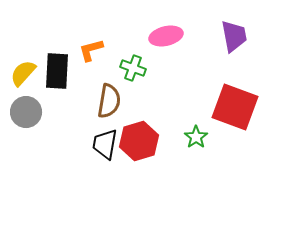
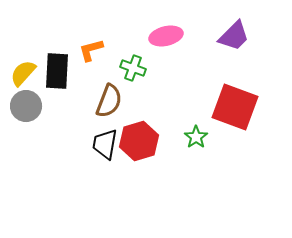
purple trapezoid: rotated 56 degrees clockwise
brown semicircle: rotated 12 degrees clockwise
gray circle: moved 6 px up
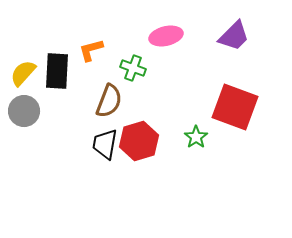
gray circle: moved 2 px left, 5 px down
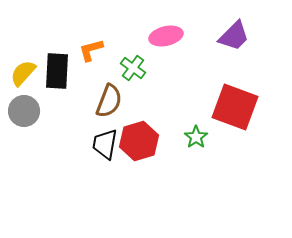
green cross: rotated 15 degrees clockwise
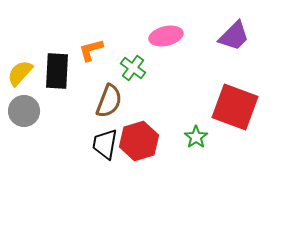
yellow semicircle: moved 3 px left
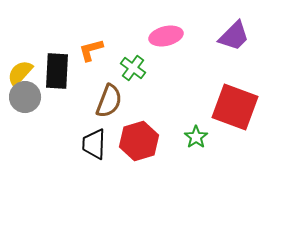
gray circle: moved 1 px right, 14 px up
black trapezoid: moved 11 px left; rotated 8 degrees counterclockwise
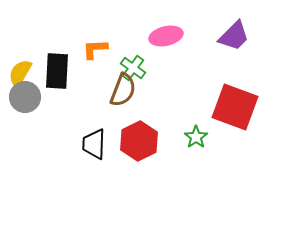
orange L-shape: moved 4 px right, 1 px up; rotated 12 degrees clockwise
yellow semicircle: rotated 12 degrees counterclockwise
brown semicircle: moved 14 px right, 11 px up
red hexagon: rotated 9 degrees counterclockwise
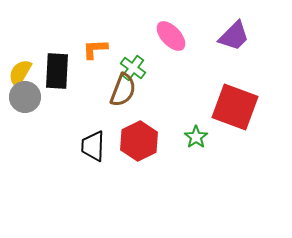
pink ellipse: moved 5 px right; rotated 60 degrees clockwise
black trapezoid: moved 1 px left, 2 px down
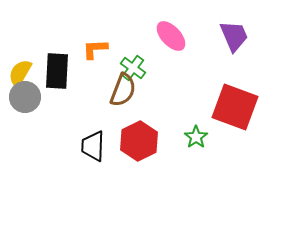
purple trapezoid: rotated 68 degrees counterclockwise
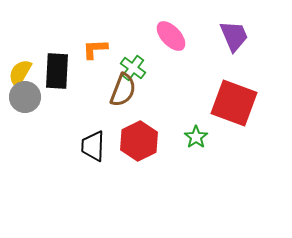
red square: moved 1 px left, 4 px up
